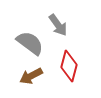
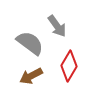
gray arrow: moved 1 px left, 1 px down
red diamond: rotated 16 degrees clockwise
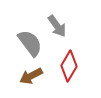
gray semicircle: rotated 16 degrees clockwise
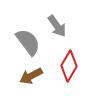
gray semicircle: moved 2 px left, 1 px up
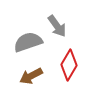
gray semicircle: rotated 72 degrees counterclockwise
red diamond: moved 1 px up
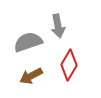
gray arrow: moved 1 px right; rotated 25 degrees clockwise
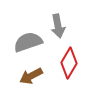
red diamond: moved 2 px up
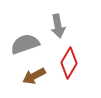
gray semicircle: moved 3 px left, 2 px down
brown arrow: moved 3 px right
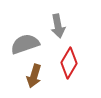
brown arrow: rotated 45 degrees counterclockwise
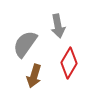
gray semicircle: rotated 36 degrees counterclockwise
